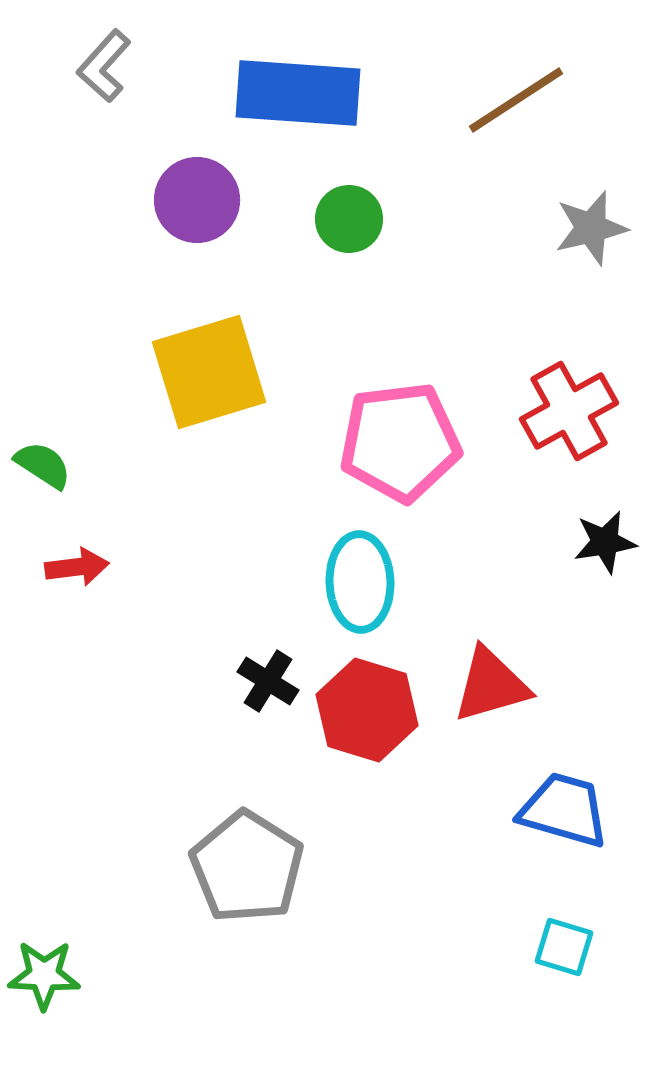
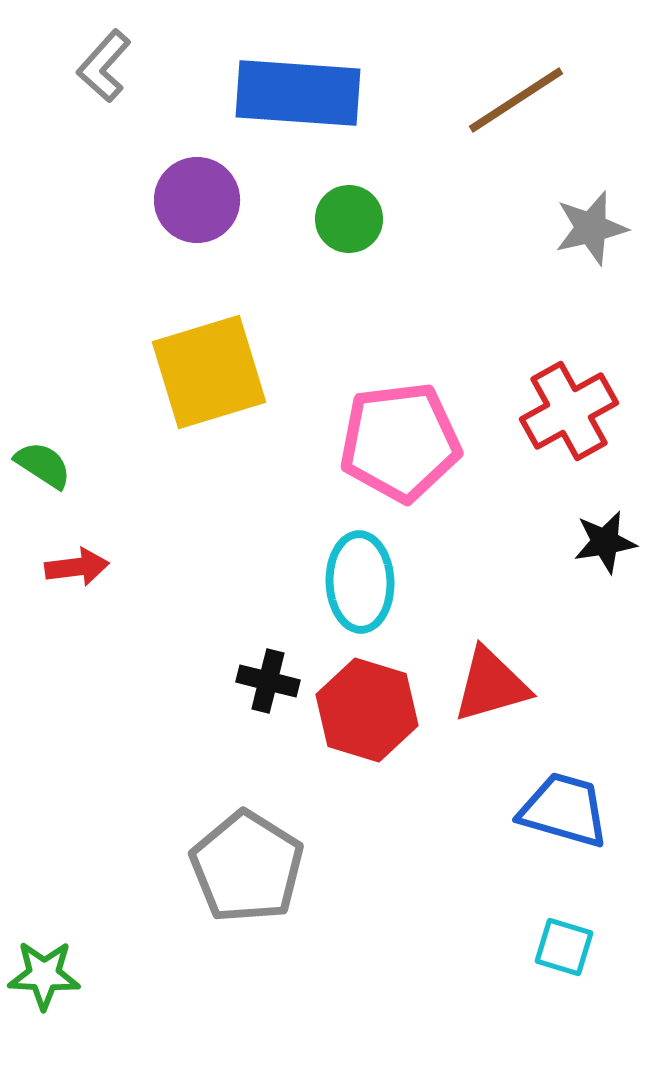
black cross: rotated 18 degrees counterclockwise
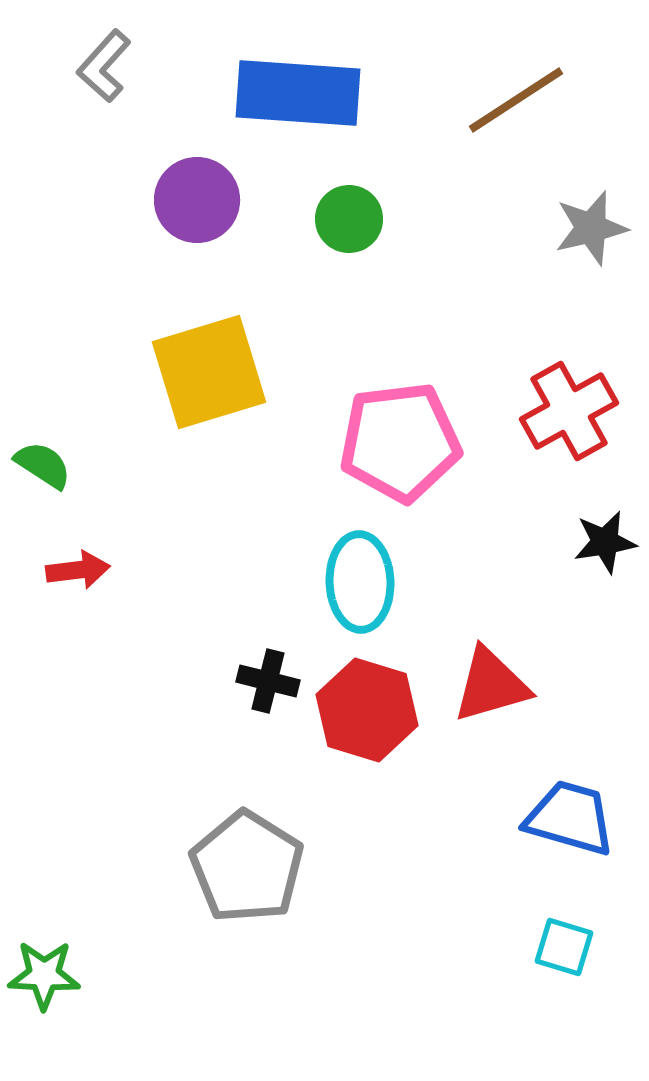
red arrow: moved 1 px right, 3 px down
blue trapezoid: moved 6 px right, 8 px down
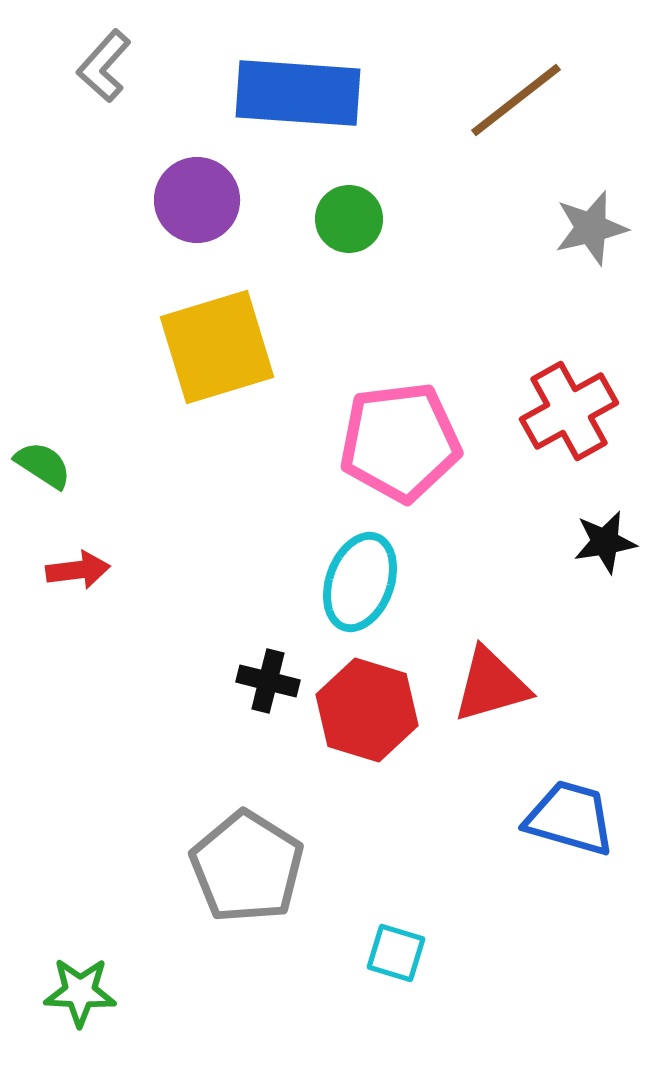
brown line: rotated 5 degrees counterclockwise
yellow square: moved 8 px right, 25 px up
cyan ellipse: rotated 22 degrees clockwise
cyan square: moved 168 px left, 6 px down
green star: moved 36 px right, 17 px down
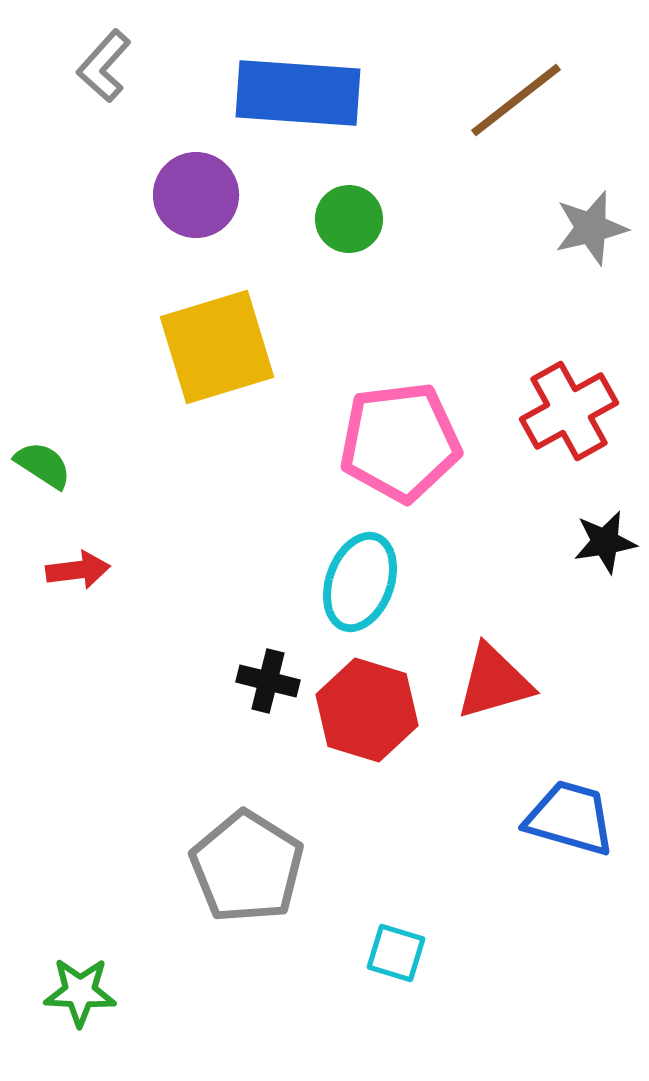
purple circle: moved 1 px left, 5 px up
red triangle: moved 3 px right, 3 px up
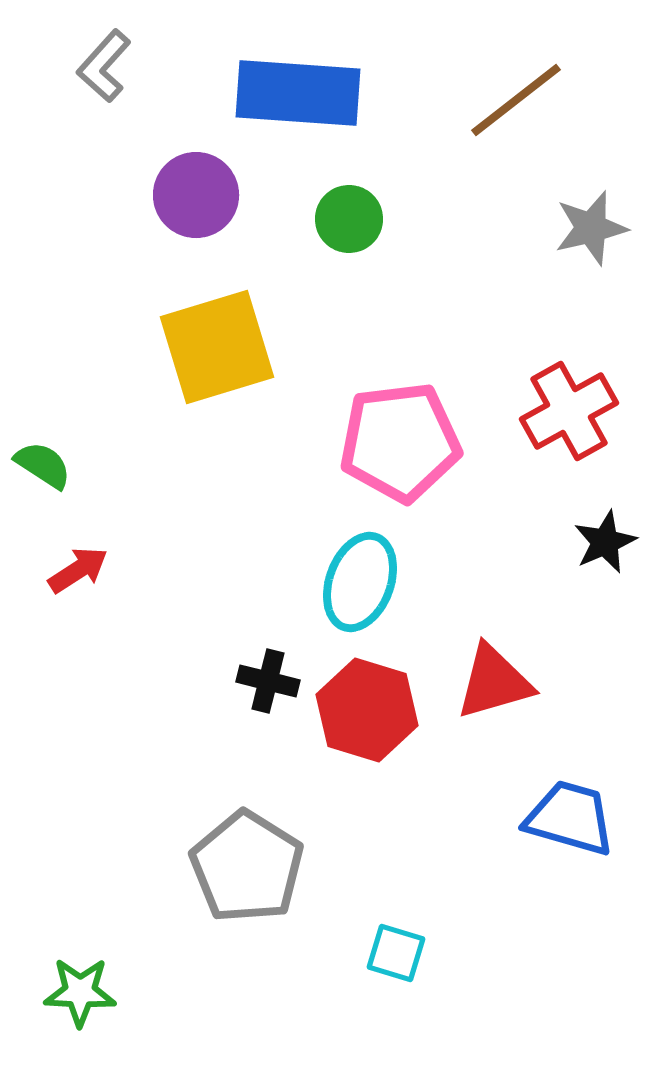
black star: rotated 14 degrees counterclockwise
red arrow: rotated 26 degrees counterclockwise
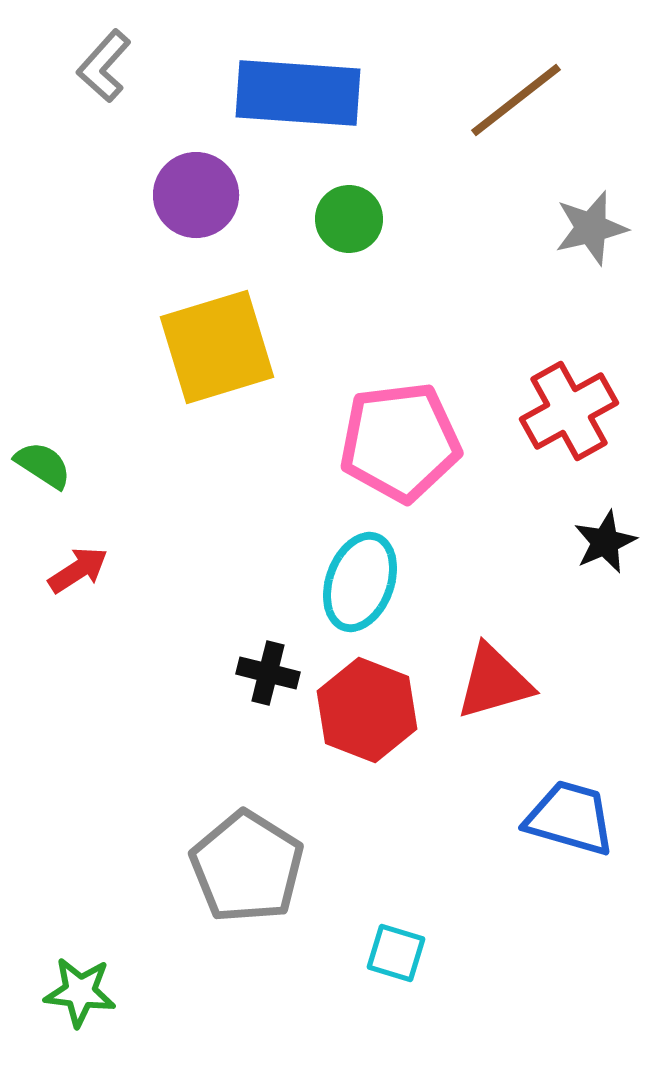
black cross: moved 8 px up
red hexagon: rotated 4 degrees clockwise
green star: rotated 4 degrees clockwise
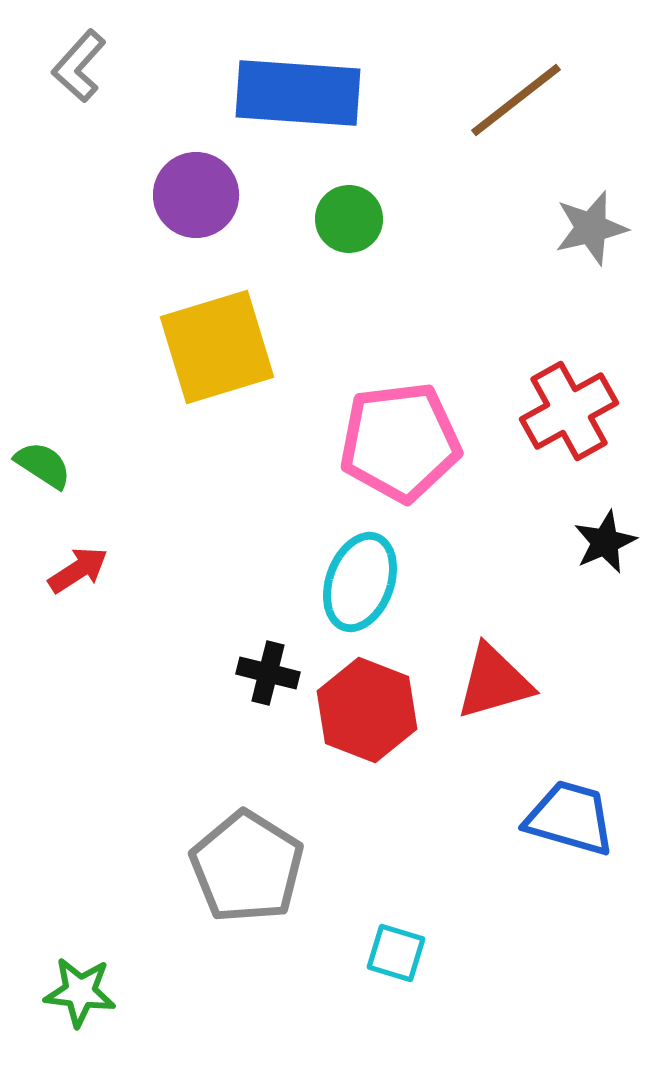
gray L-shape: moved 25 px left
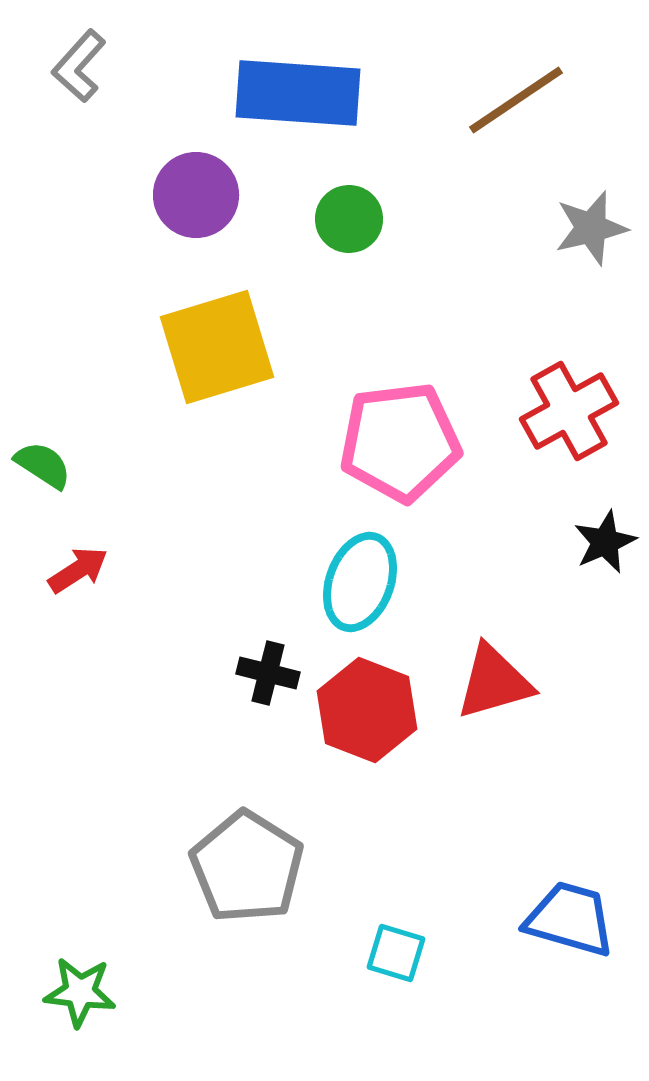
brown line: rotated 4 degrees clockwise
blue trapezoid: moved 101 px down
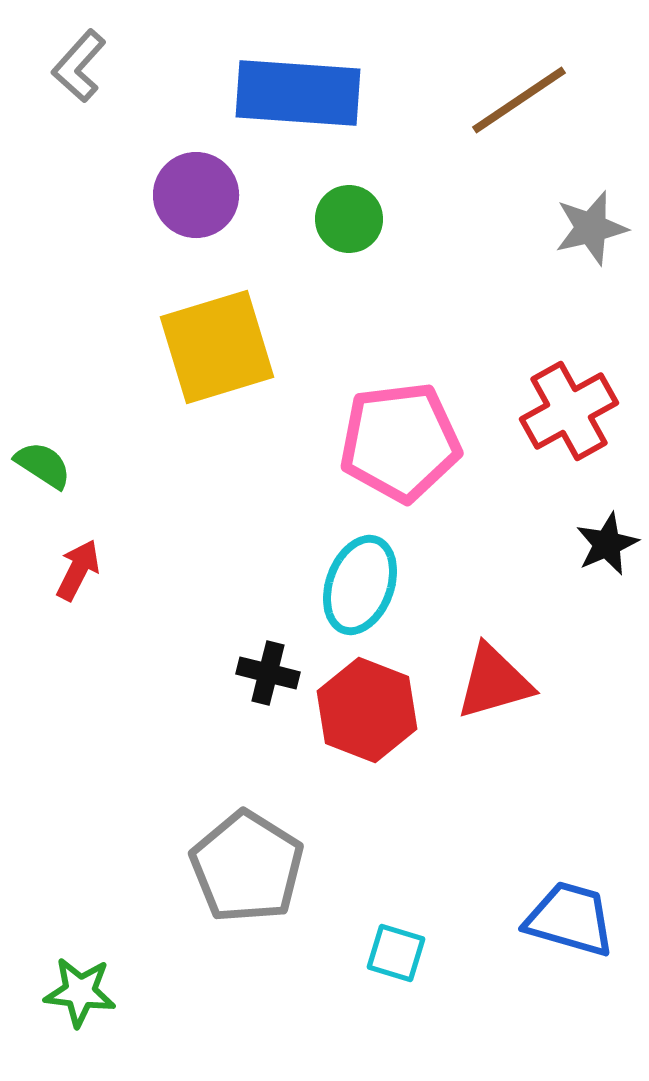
brown line: moved 3 px right
black star: moved 2 px right, 2 px down
red arrow: rotated 30 degrees counterclockwise
cyan ellipse: moved 3 px down
